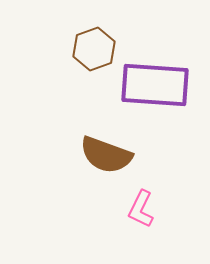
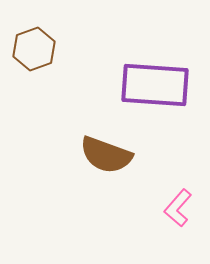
brown hexagon: moved 60 px left
pink L-shape: moved 37 px right, 1 px up; rotated 15 degrees clockwise
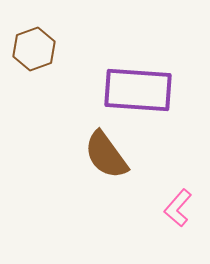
purple rectangle: moved 17 px left, 5 px down
brown semicircle: rotated 34 degrees clockwise
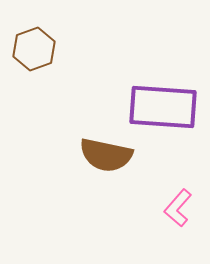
purple rectangle: moved 25 px right, 17 px down
brown semicircle: rotated 42 degrees counterclockwise
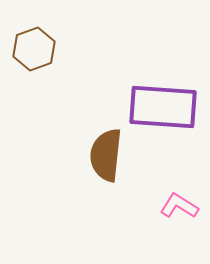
brown semicircle: rotated 84 degrees clockwise
pink L-shape: moved 1 px right, 2 px up; rotated 81 degrees clockwise
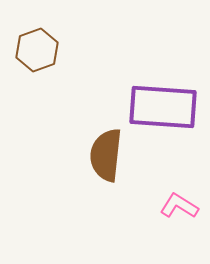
brown hexagon: moved 3 px right, 1 px down
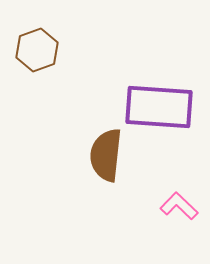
purple rectangle: moved 4 px left
pink L-shape: rotated 12 degrees clockwise
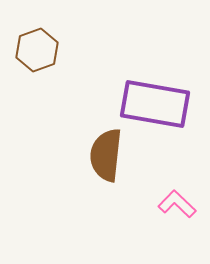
purple rectangle: moved 4 px left, 3 px up; rotated 6 degrees clockwise
pink L-shape: moved 2 px left, 2 px up
